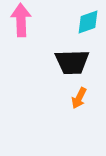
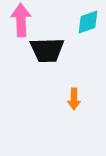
black trapezoid: moved 25 px left, 12 px up
orange arrow: moved 5 px left, 1 px down; rotated 25 degrees counterclockwise
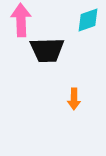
cyan diamond: moved 2 px up
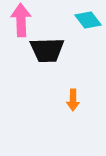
cyan diamond: rotated 72 degrees clockwise
orange arrow: moved 1 px left, 1 px down
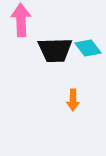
cyan diamond: moved 28 px down
black trapezoid: moved 8 px right
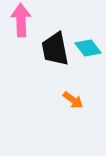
black trapezoid: moved 1 px up; rotated 81 degrees clockwise
orange arrow: rotated 55 degrees counterclockwise
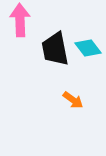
pink arrow: moved 1 px left
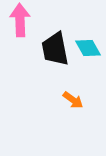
cyan diamond: rotated 8 degrees clockwise
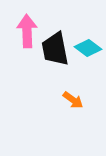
pink arrow: moved 7 px right, 11 px down
cyan diamond: rotated 24 degrees counterclockwise
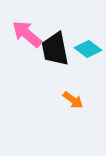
pink arrow: moved 3 px down; rotated 48 degrees counterclockwise
cyan diamond: moved 1 px down
